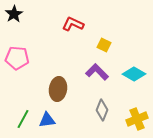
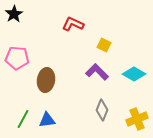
brown ellipse: moved 12 px left, 9 px up
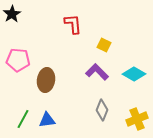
black star: moved 2 px left
red L-shape: rotated 60 degrees clockwise
pink pentagon: moved 1 px right, 2 px down
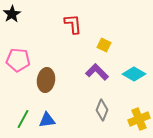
yellow cross: moved 2 px right
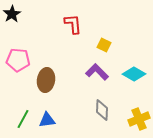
gray diamond: rotated 20 degrees counterclockwise
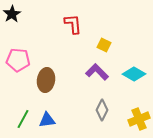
gray diamond: rotated 25 degrees clockwise
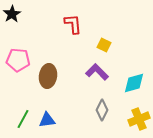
cyan diamond: moved 9 px down; rotated 45 degrees counterclockwise
brown ellipse: moved 2 px right, 4 px up
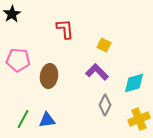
red L-shape: moved 8 px left, 5 px down
brown ellipse: moved 1 px right
gray diamond: moved 3 px right, 5 px up
